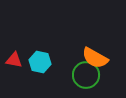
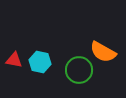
orange semicircle: moved 8 px right, 6 px up
green circle: moved 7 px left, 5 px up
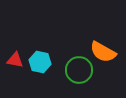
red triangle: moved 1 px right
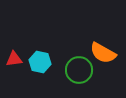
orange semicircle: moved 1 px down
red triangle: moved 1 px left, 1 px up; rotated 18 degrees counterclockwise
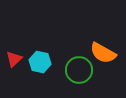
red triangle: rotated 36 degrees counterclockwise
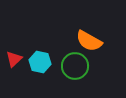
orange semicircle: moved 14 px left, 12 px up
green circle: moved 4 px left, 4 px up
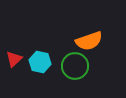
orange semicircle: rotated 48 degrees counterclockwise
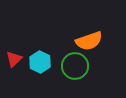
cyan hexagon: rotated 15 degrees clockwise
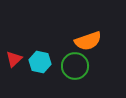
orange semicircle: moved 1 px left
cyan hexagon: rotated 15 degrees counterclockwise
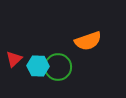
cyan hexagon: moved 2 px left, 4 px down; rotated 10 degrees counterclockwise
green circle: moved 17 px left, 1 px down
